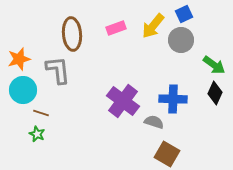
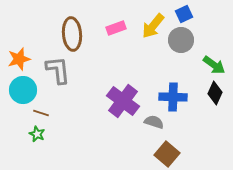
blue cross: moved 2 px up
brown square: rotated 10 degrees clockwise
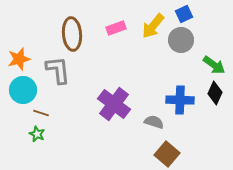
blue cross: moved 7 px right, 3 px down
purple cross: moved 9 px left, 3 px down
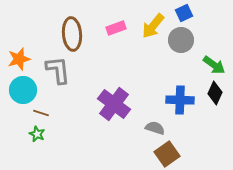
blue square: moved 1 px up
gray semicircle: moved 1 px right, 6 px down
brown square: rotated 15 degrees clockwise
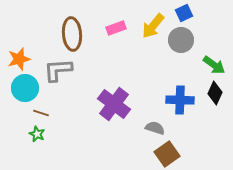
gray L-shape: rotated 88 degrees counterclockwise
cyan circle: moved 2 px right, 2 px up
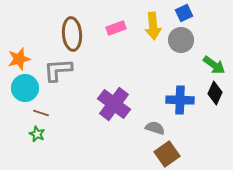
yellow arrow: rotated 44 degrees counterclockwise
